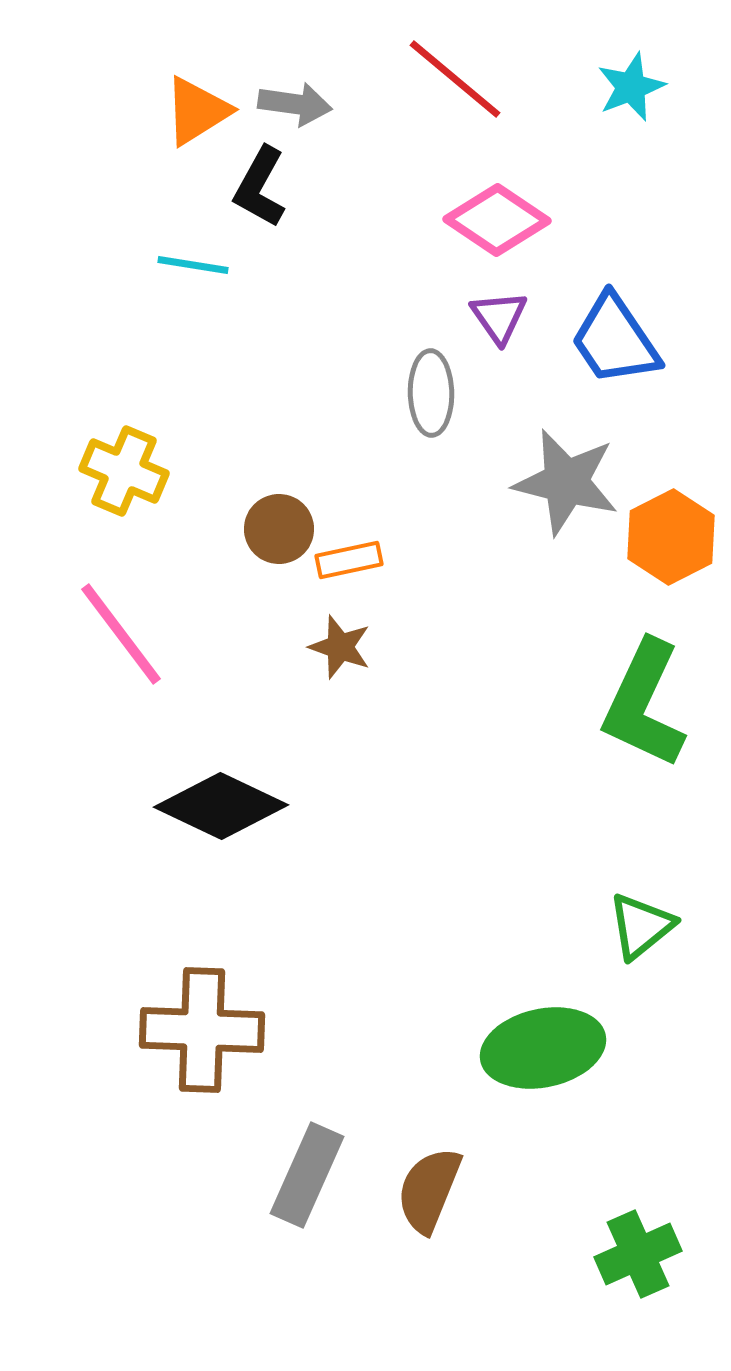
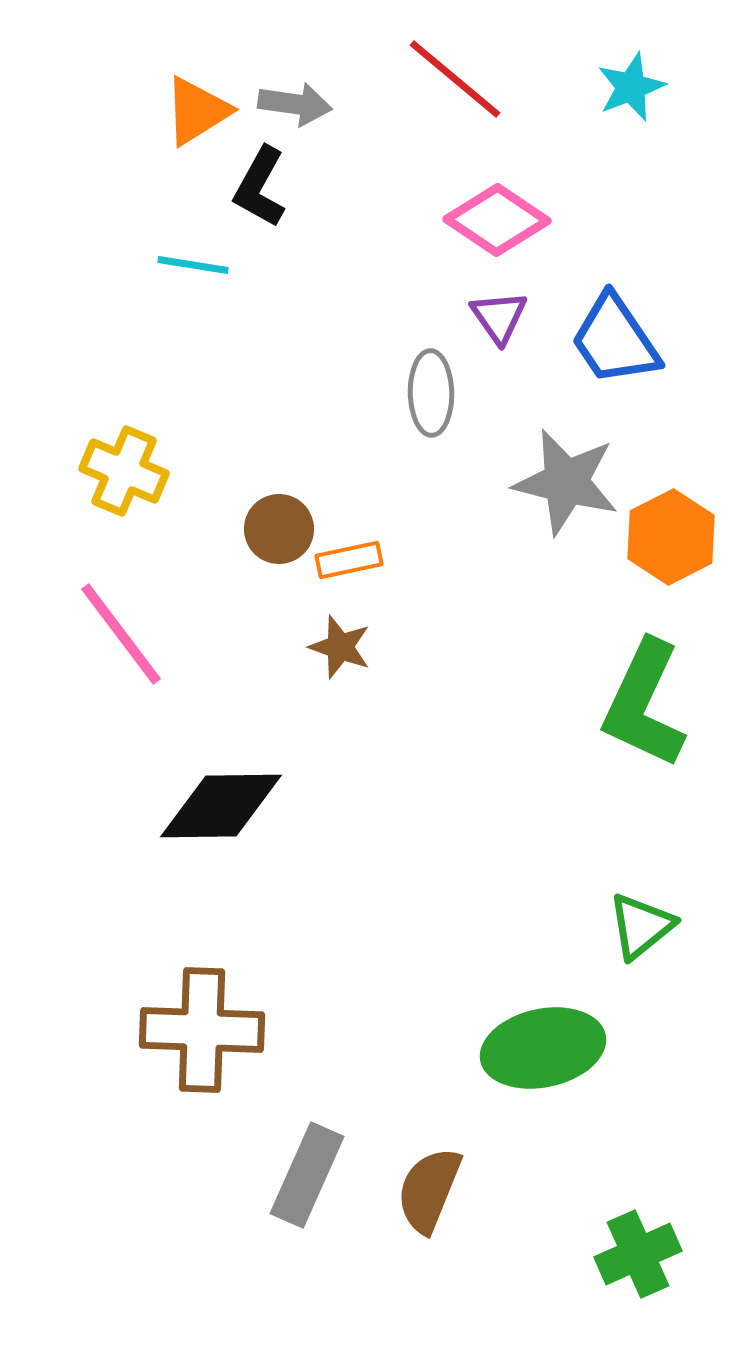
black diamond: rotated 26 degrees counterclockwise
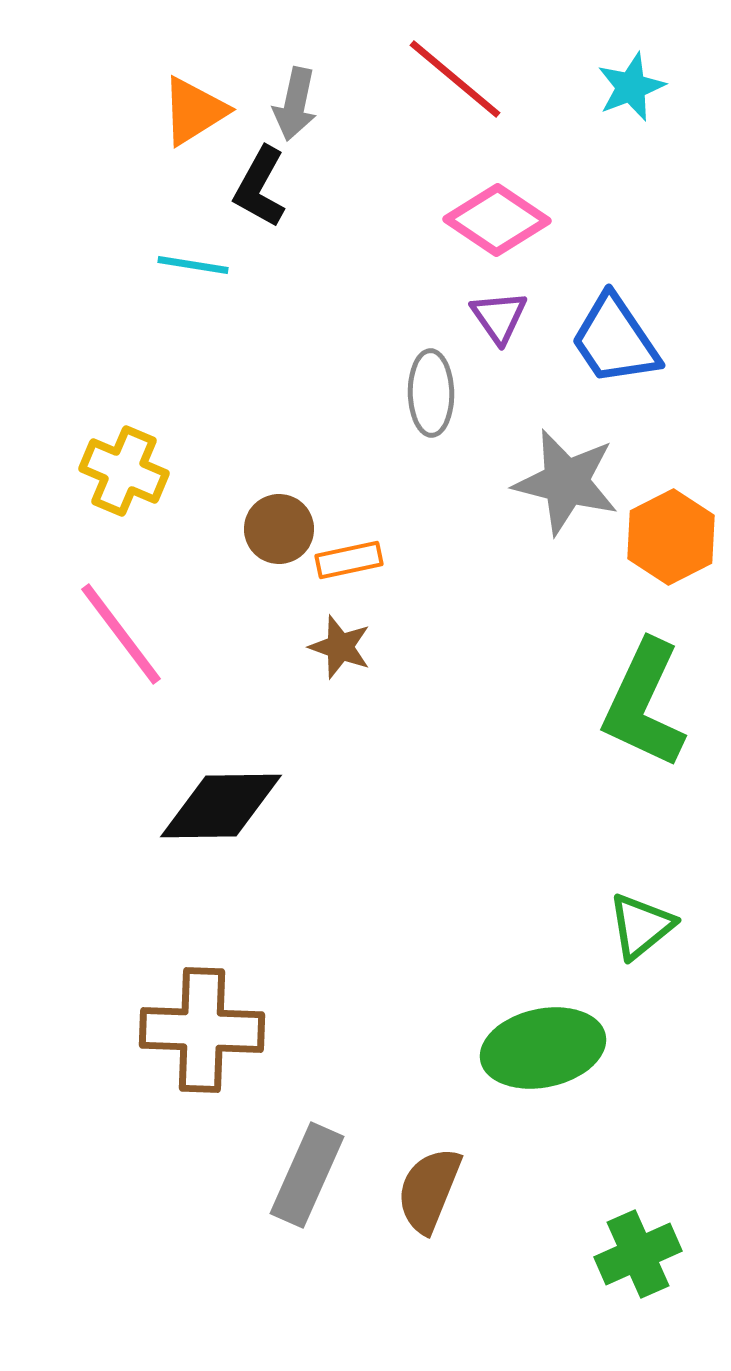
gray arrow: rotated 94 degrees clockwise
orange triangle: moved 3 px left
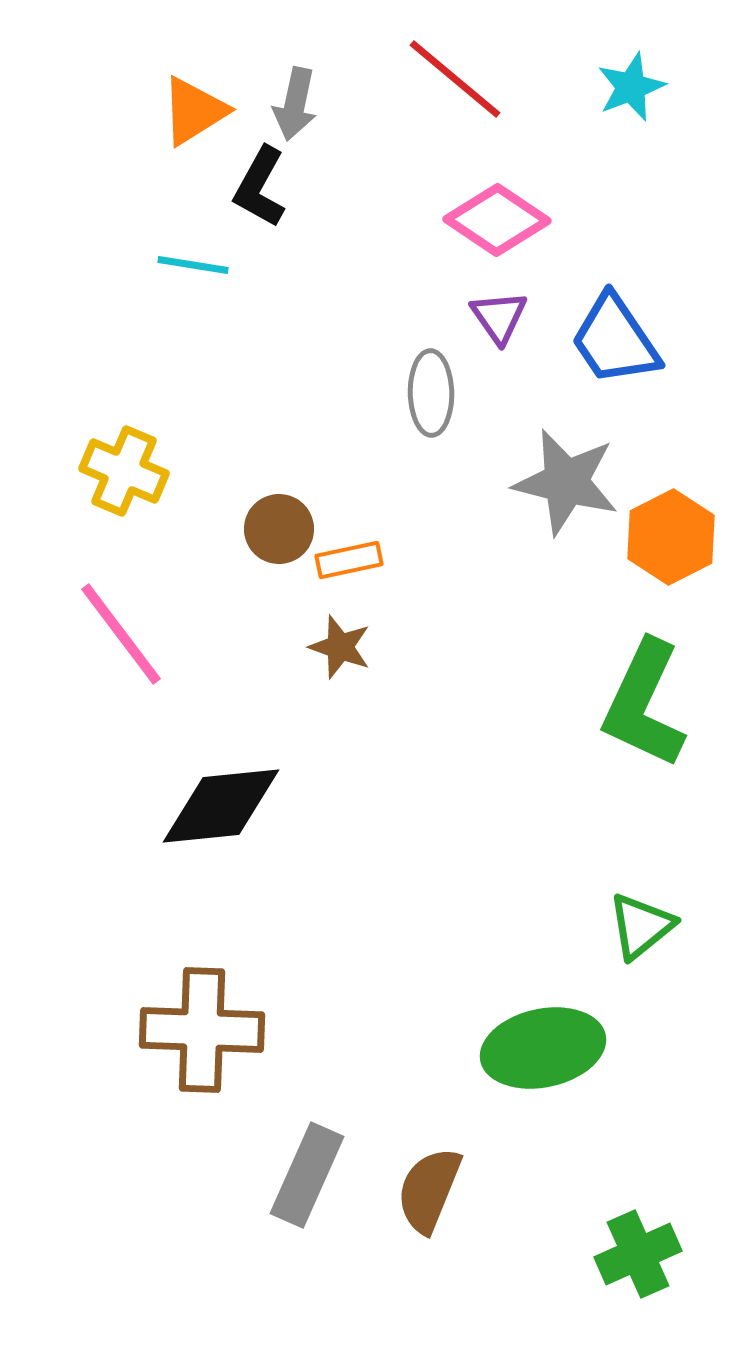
black diamond: rotated 5 degrees counterclockwise
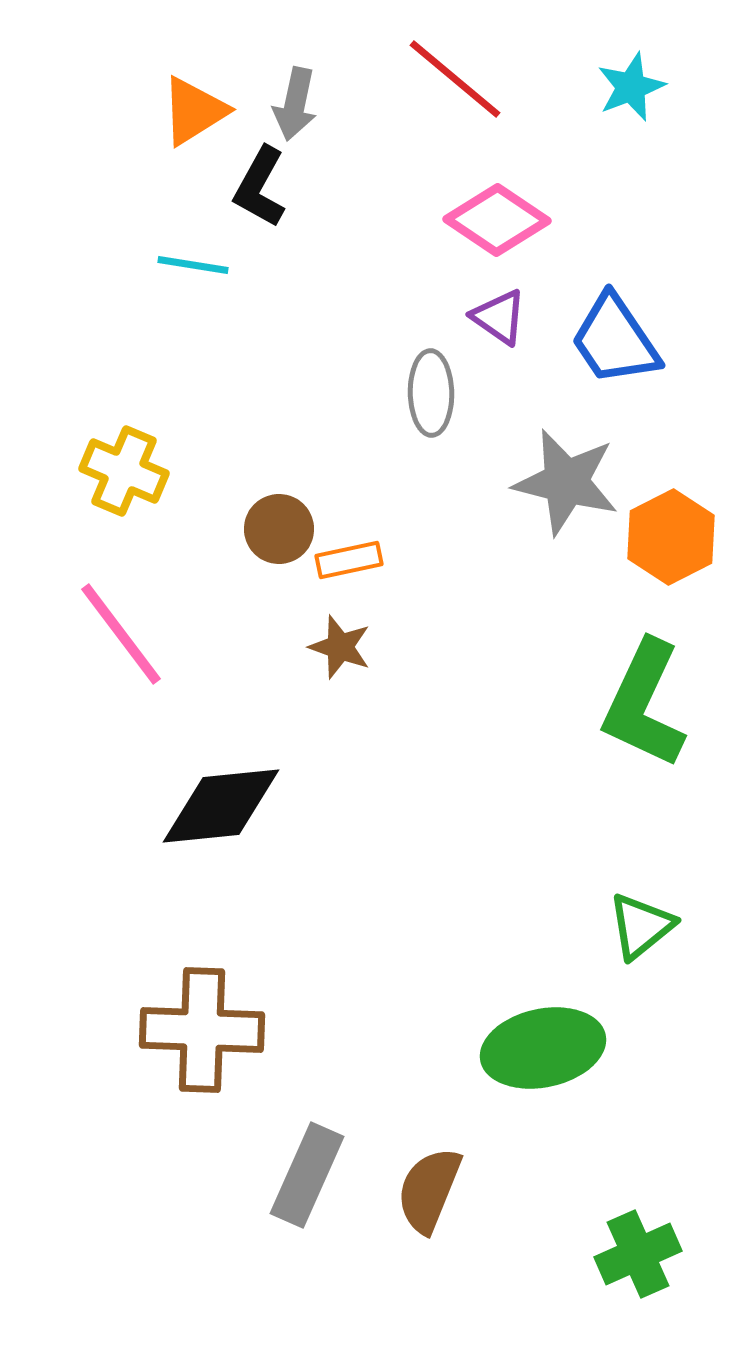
purple triangle: rotated 20 degrees counterclockwise
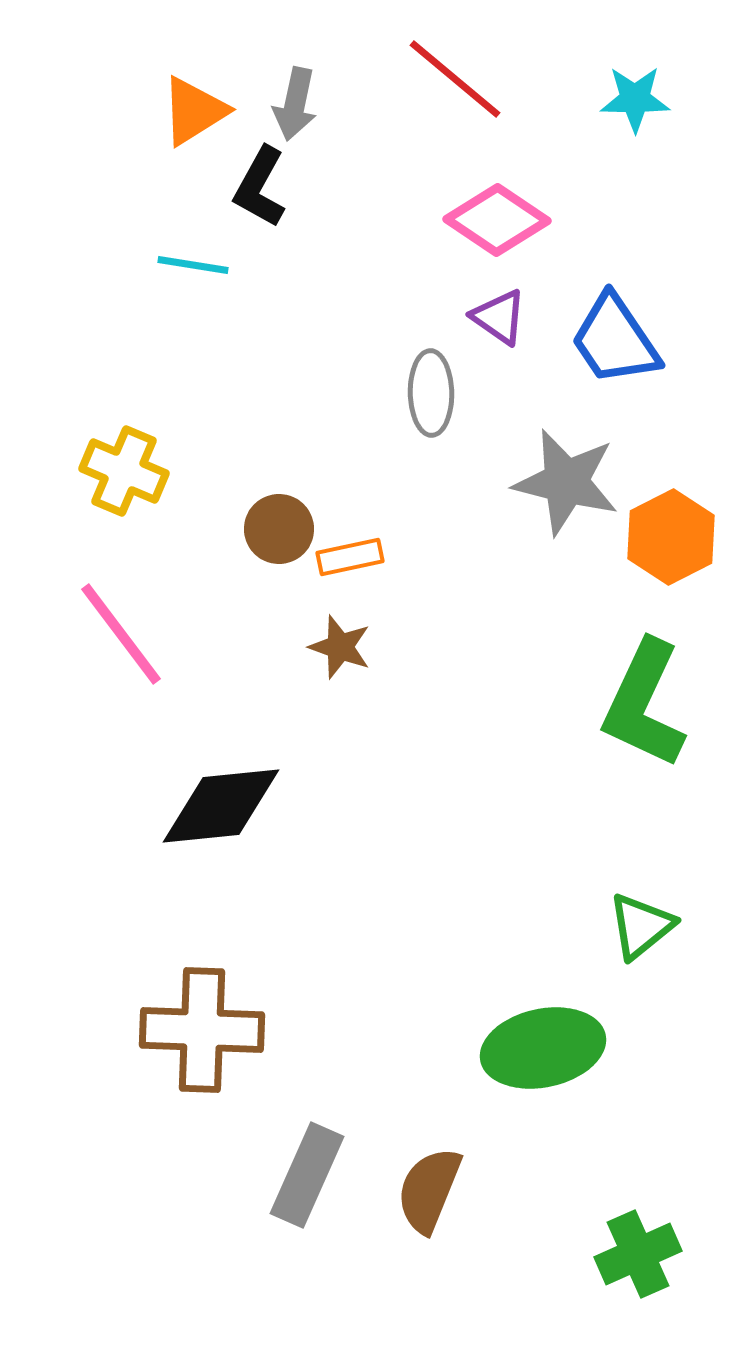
cyan star: moved 4 px right, 12 px down; rotated 22 degrees clockwise
orange rectangle: moved 1 px right, 3 px up
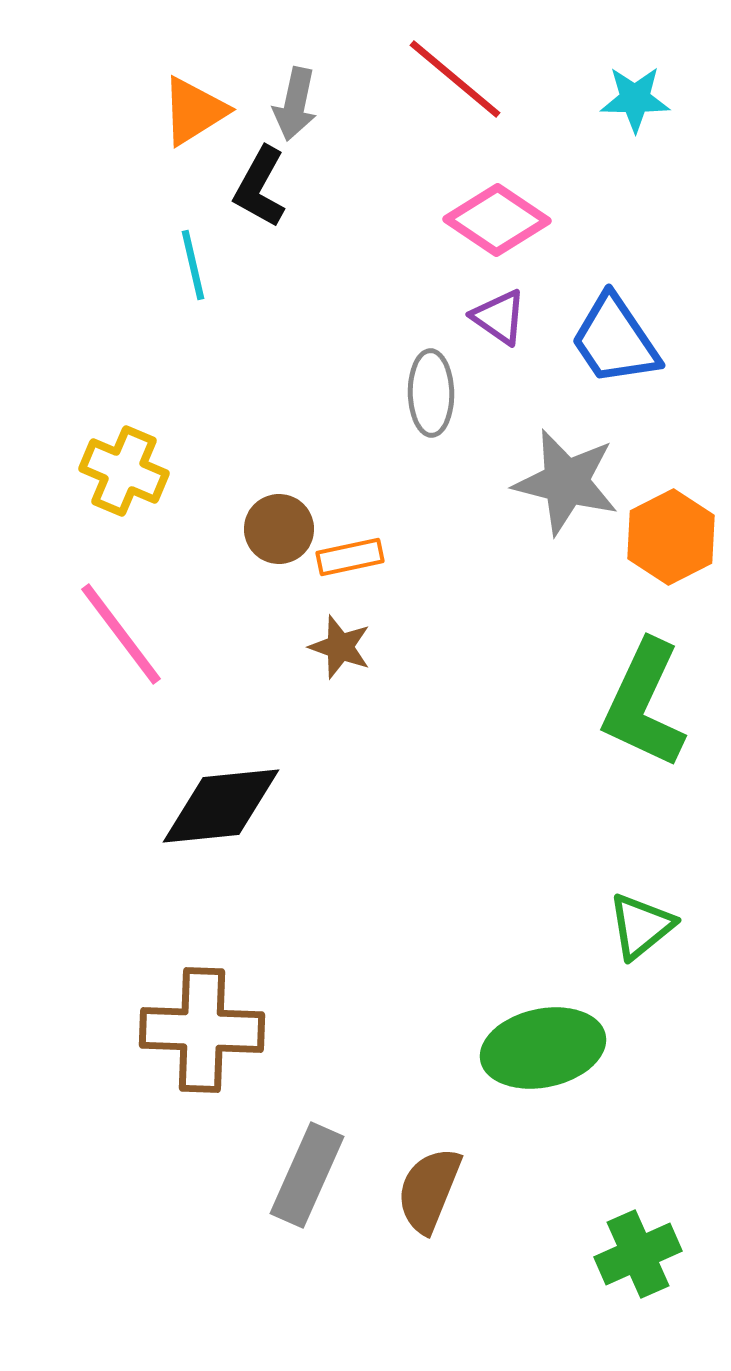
cyan line: rotated 68 degrees clockwise
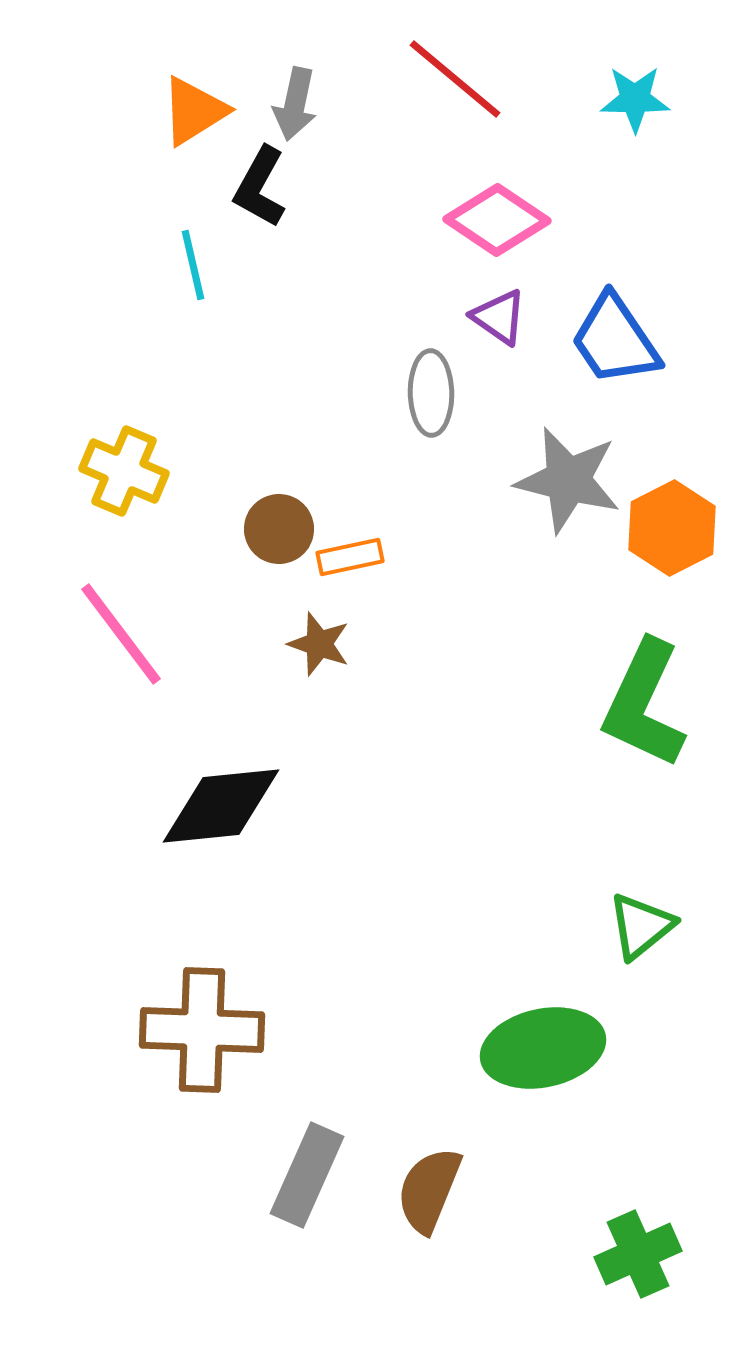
gray star: moved 2 px right, 2 px up
orange hexagon: moved 1 px right, 9 px up
brown star: moved 21 px left, 3 px up
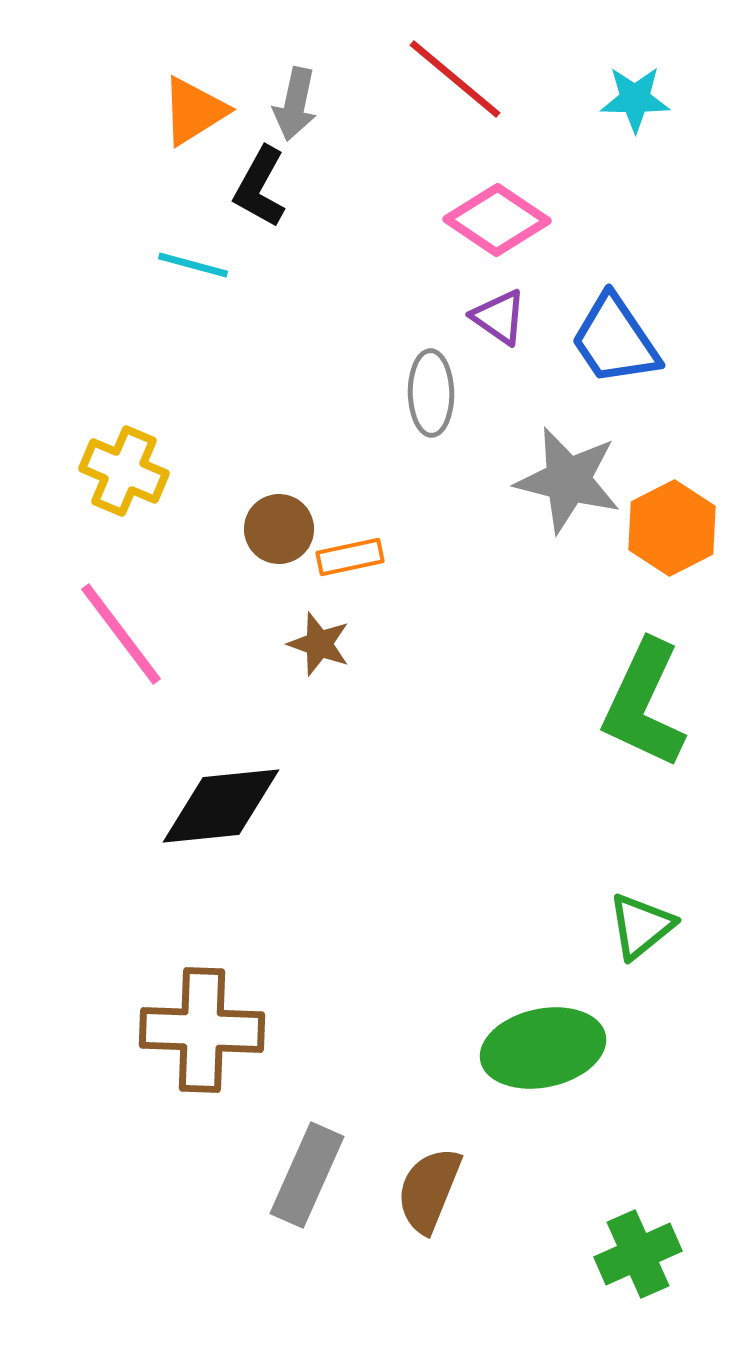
cyan line: rotated 62 degrees counterclockwise
